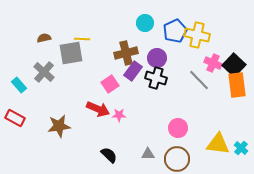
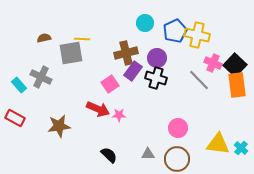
black square: moved 1 px right
gray cross: moved 3 px left, 5 px down; rotated 15 degrees counterclockwise
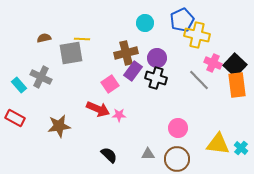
blue pentagon: moved 7 px right, 11 px up
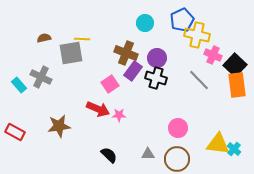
brown cross: rotated 35 degrees clockwise
pink cross: moved 8 px up
red rectangle: moved 14 px down
cyan cross: moved 7 px left, 1 px down
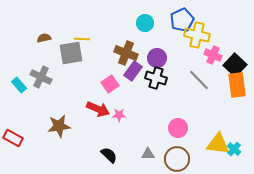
red rectangle: moved 2 px left, 6 px down
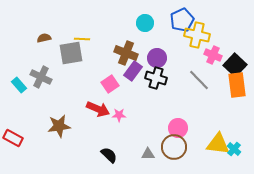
brown circle: moved 3 px left, 12 px up
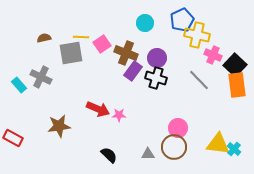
yellow line: moved 1 px left, 2 px up
pink square: moved 8 px left, 40 px up
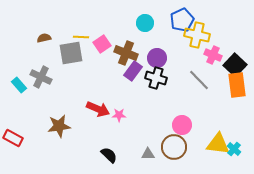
pink circle: moved 4 px right, 3 px up
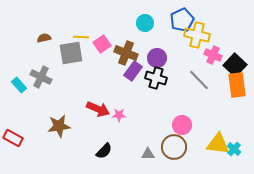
black semicircle: moved 5 px left, 4 px up; rotated 90 degrees clockwise
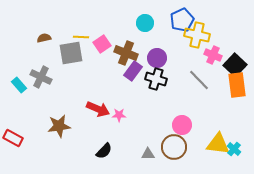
black cross: moved 1 px down
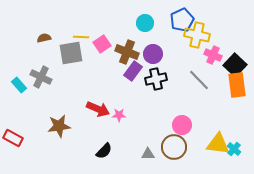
brown cross: moved 1 px right, 1 px up
purple circle: moved 4 px left, 4 px up
black cross: rotated 30 degrees counterclockwise
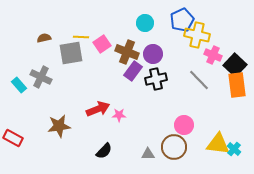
red arrow: rotated 45 degrees counterclockwise
pink circle: moved 2 px right
